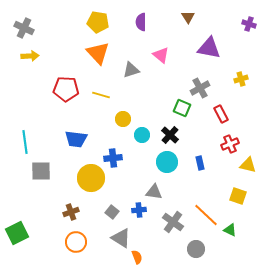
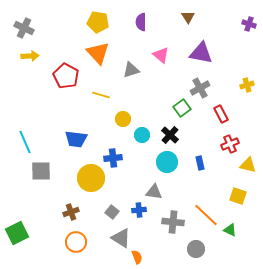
purple triangle at (209, 48): moved 8 px left, 5 px down
yellow cross at (241, 79): moved 6 px right, 6 px down
red pentagon at (66, 89): moved 13 px up; rotated 25 degrees clockwise
green square at (182, 108): rotated 30 degrees clockwise
cyan line at (25, 142): rotated 15 degrees counterclockwise
gray cross at (173, 222): rotated 30 degrees counterclockwise
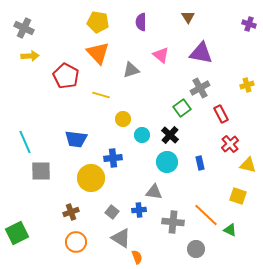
red cross at (230, 144): rotated 18 degrees counterclockwise
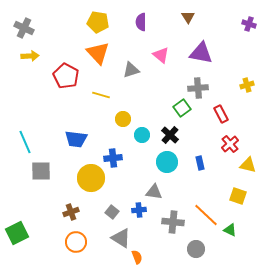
gray cross at (200, 88): moved 2 px left; rotated 24 degrees clockwise
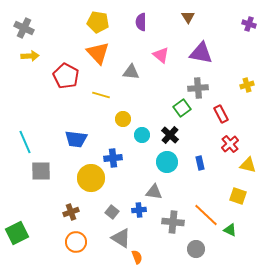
gray triangle at (131, 70): moved 2 px down; rotated 24 degrees clockwise
